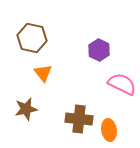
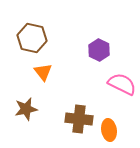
orange triangle: moved 1 px up
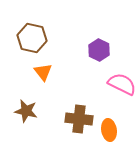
brown star: moved 2 px down; rotated 25 degrees clockwise
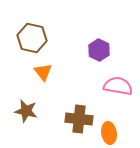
pink semicircle: moved 4 px left, 2 px down; rotated 16 degrees counterclockwise
orange ellipse: moved 3 px down
